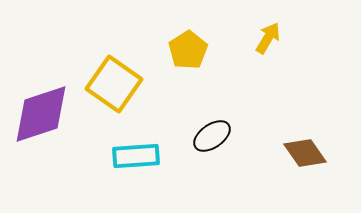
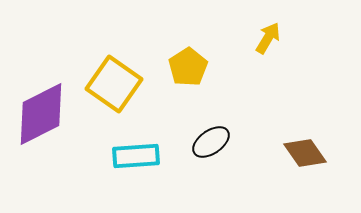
yellow pentagon: moved 17 px down
purple diamond: rotated 8 degrees counterclockwise
black ellipse: moved 1 px left, 6 px down
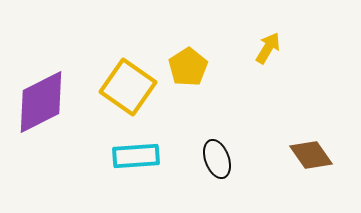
yellow arrow: moved 10 px down
yellow square: moved 14 px right, 3 px down
purple diamond: moved 12 px up
black ellipse: moved 6 px right, 17 px down; rotated 75 degrees counterclockwise
brown diamond: moved 6 px right, 2 px down
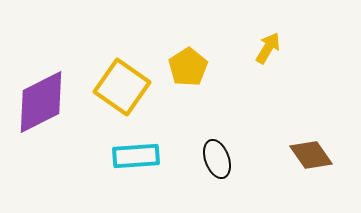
yellow square: moved 6 px left
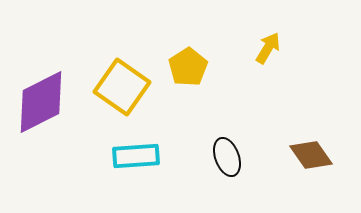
black ellipse: moved 10 px right, 2 px up
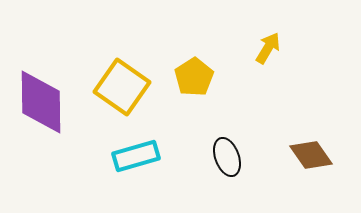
yellow pentagon: moved 6 px right, 10 px down
purple diamond: rotated 64 degrees counterclockwise
cyan rectangle: rotated 12 degrees counterclockwise
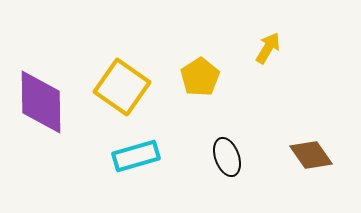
yellow pentagon: moved 6 px right
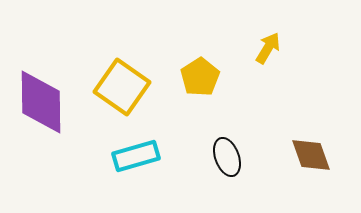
brown diamond: rotated 15 degrees clockwise
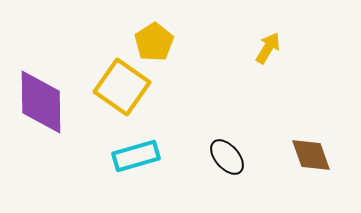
yellow pentagon: moved 46 px left, 35 px up
black ellipse: rotated 21 degrees counterclockwise
